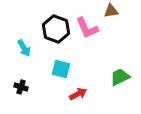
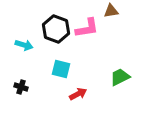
pink L-shape: rotated 75 degrees counterclockwise
cyan arrow: moved 3 px up; rotated 42 degrees counterclockwise
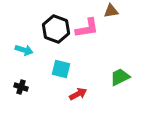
cyan arrow: moved 5 px down
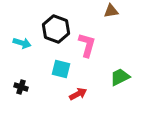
pink L-shape: moved 17 px down; rotated 65 degrees counterclockwise
cyan arrow: moved 2 px left, 7 px up
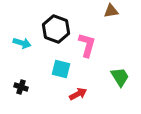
green trapezoid: rotated 85 degrees clockwise
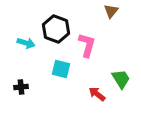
brown triangle: rotated 42 degrees counterclockwise
cyan arrow: moved 4 px right
green trapezoid: moved 1 px right, 2 px down
black cross: rotated 24 degrees counterclockwise
red arrow: moved 19 px right; rotated 114 degrees counterclockwise
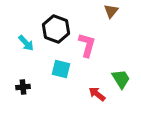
cyan arrow: rotated 30 degrees clockwise
black cross: moved 2 px right
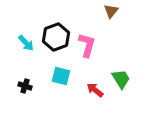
black hexagon: moved 8 px down; rotated 20 degrees clockwise
cyan square: moved 7 px down
black cross: moved 2 px right, 1 px up; rotated 24 degrees clockwise
red arrow: moved 2 px left, 4 px up
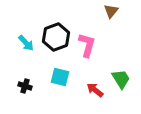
cyan square: moved 1 px left, 1 px down
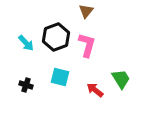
brown triangle: moved 25 px left
black cross: moved 1 px right, 1 px up
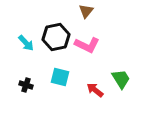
black hexagon: rotated 8 degrees clockwise
pink L-shape: rotated 100 degrees clockwise
